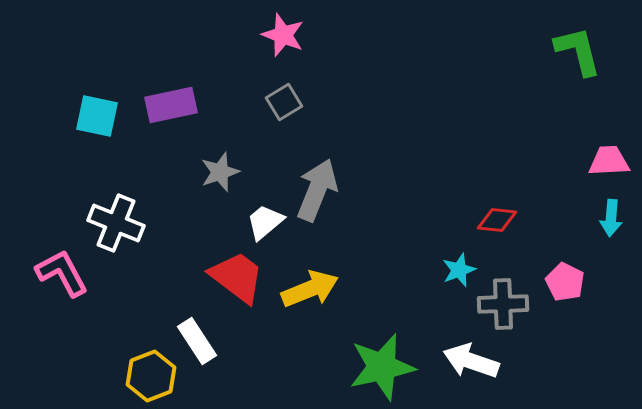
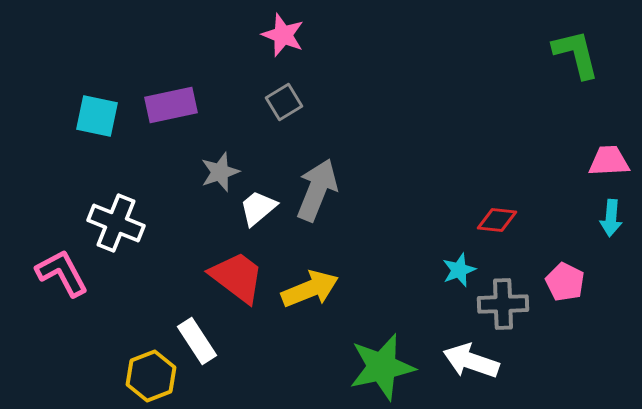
green L-shape: moved 2 px left, 3 px down
white trapezoid: moved 7 px left, 14 px up
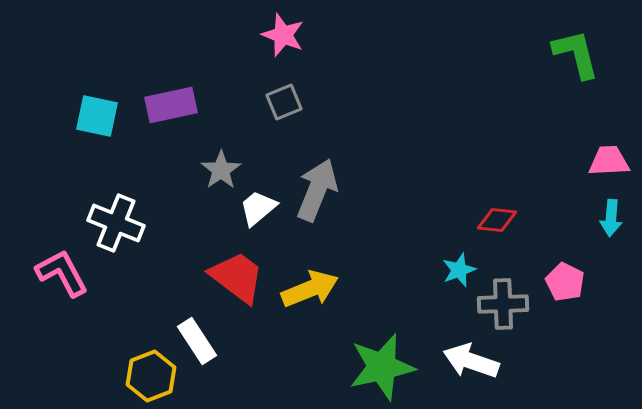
gray square: rotated 9 degrees clockwise
gray star: moved 1 px right, 2 px up; rotated 15 degrees counterclockwise
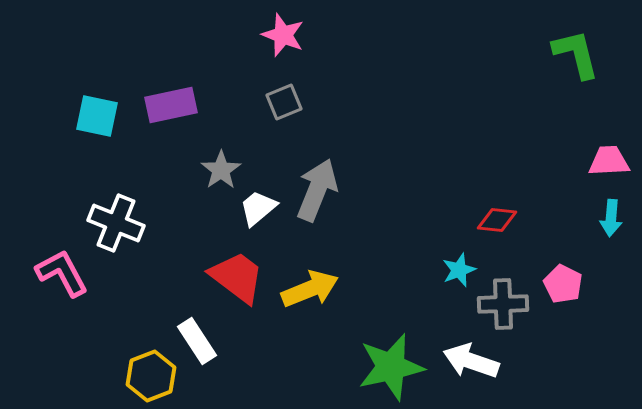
pink pentagon: moved 2 px left, 2 px down
green star: moved 9 px right
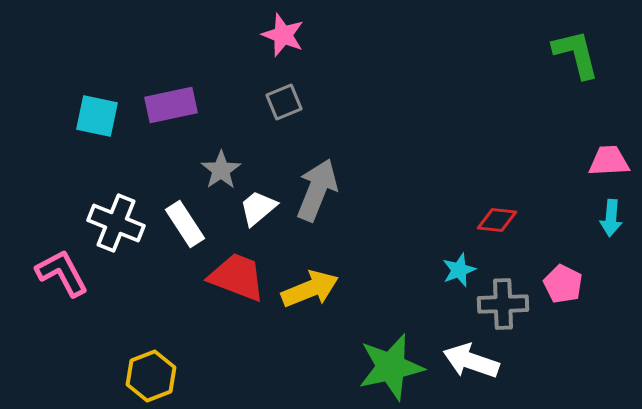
red trapezoid: rotated 16 degrees counterclockwise
white rectangle: moved 12 px left, 117 px up
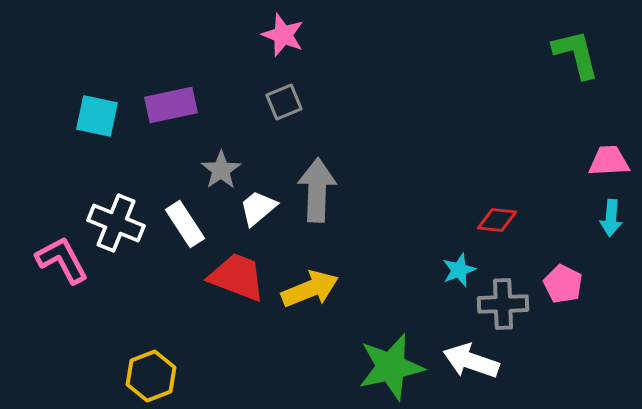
gray arrow: rotated 20 degrees counterclockwise
pink L-shape: moved 13 px up
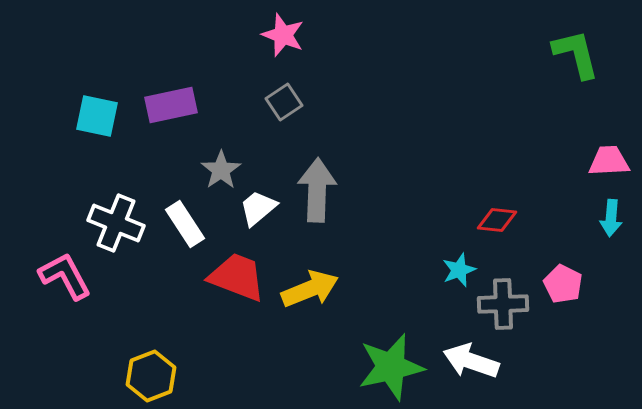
gray square: rotated 12 degrees counterclockwise
pink L-shape: moved 3 px right, 16 px down
